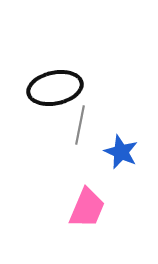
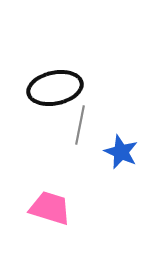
pink trapezoid: moved 37 px left; rotated 96 degrees counterclockwise
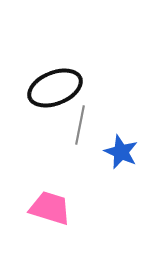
black ellipse: rotated 10 degrees counterclockwise
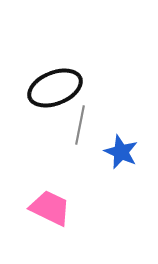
pink trapezoid: rotated 9 degrees clockwise
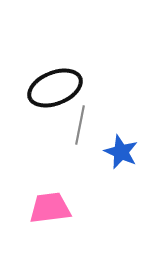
pink trapezoid: rotated 33 degrees counterclockwise
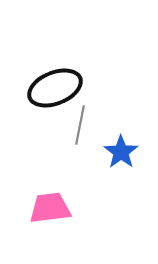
blue star: rotated 12 degrees clockwise
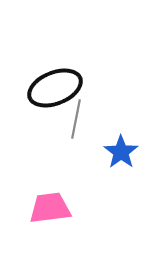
gray line: moved 4 px left, 6 px up
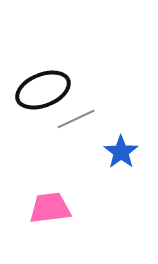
black ellipse: moved 12 px left, 2 px down
gray line: rotated 54 degrees clockwise
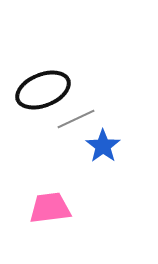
blue star: moved 18 px left, 6 px up
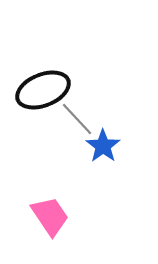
gray line: moved 1 px right; rotated 72 degrees clockwise
pink trapezoid: moved 8 px down; rotated 63 degrees clockwise
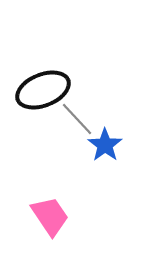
blue star: moved 2 px right, 1 px up
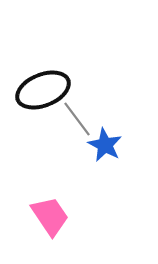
gray line: rotated 6 degrees clockwise
blue star: rotated 8 degrees counterclockwise
